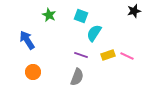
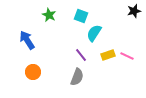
purple line: rotated 32 degrees clockwise
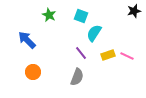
blue arrow: rotated 12 degrees counterclockwise
purple line: moved 2 px up
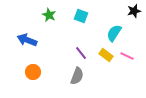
cyan semicircle: moved 20 px right
blue arrow: rotated 24 degrees counterclockwise
yellow rectangle: moved 2 px left; rotated 56 degrees clockwise
gray semicircle: moved 1 px up
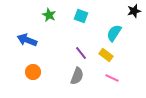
pink line: moved 15 px left, 22 px down
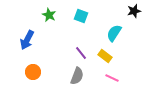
blue arrow: rotated 84 degrees counterclockwise
yellow rectangle: moved 1 px left, 1 px down
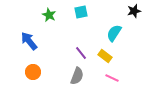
cyan square: moved 4 px up; rotated 32 degrees counterclockwise
blue arrow: moved 2 px right, 1 px down; rotated 114 degrees clockwise
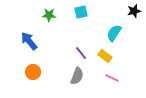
green star: rotated 24 degrees counterclockwise
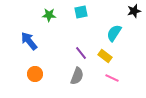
orange circle: moved 2 px right, 2 px down
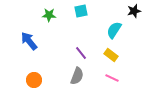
cyan square: moved 1 px up
cyan semicircle: moved 3 px up
yellow rectangle: moved 6 px right, 1 px up
orange circle: moved 1 px left, 6 px down
